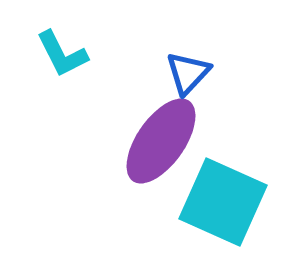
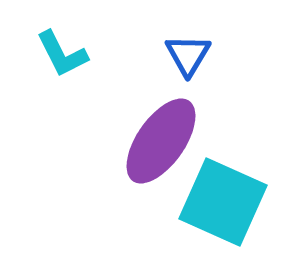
blue triangle: moved 18 px up; rotated 12 degrees counterclockwise
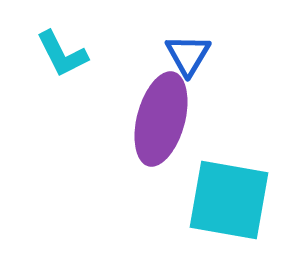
purple ellipse: moved 22 px up; rotated 20 degrees counterclockwise
cyan square: moved 6 px right, 2 px up; rotated 14 degrees counterclockwise
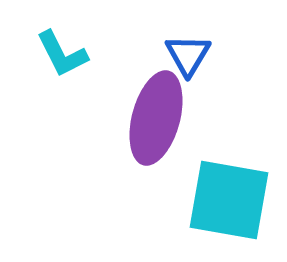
purple ellipse: moved 5 px left, 1 px up
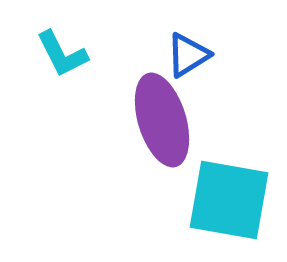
blue triangle: rotated 27 degrees clockwise
purple ellipse: moved 6 px right, 2 px down; rotated 32 degrees counterclockwise
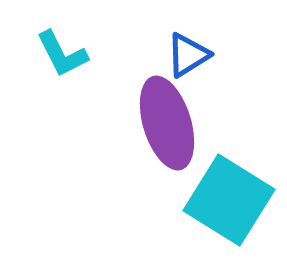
purple ellipse: moved 5 px right, 3 px down
cyan square: rotated 22 degrees clockwise
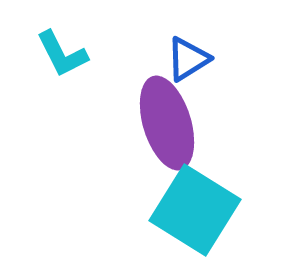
blue triangle: moved 4 px down
cyan square: moved 34 px left, 10 px down
